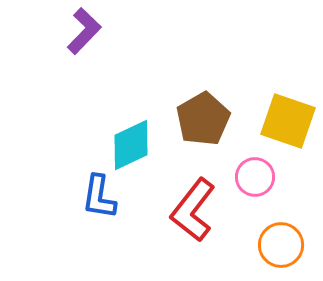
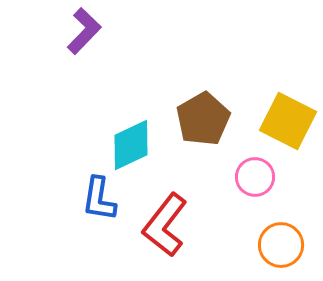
yellow square: rotated 8 degrees clockwise
blue L-shape: moved 2 px down
red L-shape: moved 28 px left, 15 px down
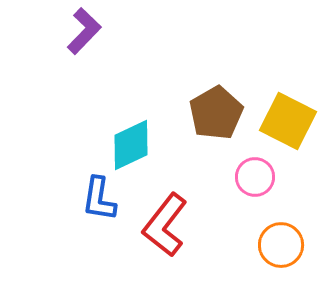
brown pentagon: moved 13 px right, 6 px up
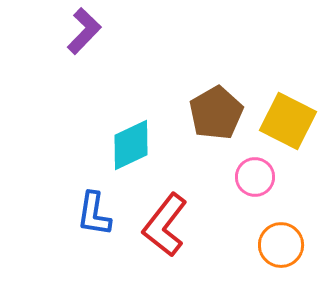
blue L-shape: moved 5 px left, 15 px down
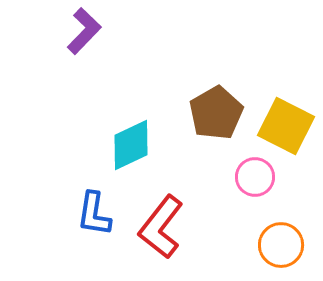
yellow square: moved 2 px left, 5 px down
red L-shape: moved 4 px left, 2 px down
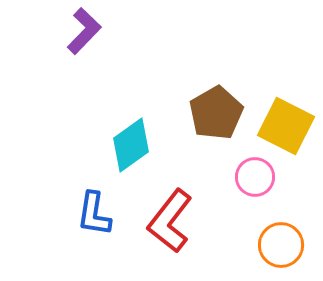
cyan diamond: rotated 10 degrees counterclockwise
red L-shape: moved 9 px right, 6 px up
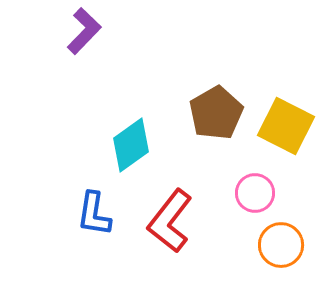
pink circle: moved 16 px down
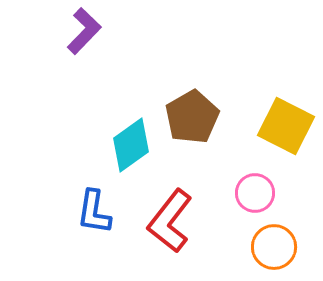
brown pentagon: moved 24 px left, 4 px down
blue L-shape: moved 2 px up
orange circle: moved 7 px left, 2 px down
